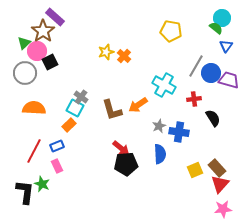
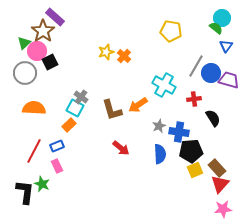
black pentagon: moved 65 px right, 13 px up
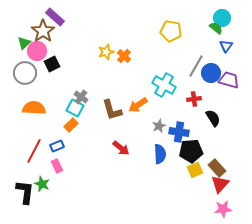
black square: moved 2 px right, 2 px down
orange rectangle: moved 2 px right
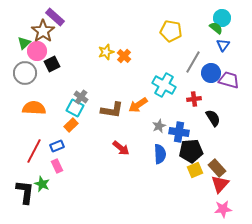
blue triangle: moved 3 px left, 1 px up
gray line: moved 3 px left, 4 px up
brown L-shape: rotated 65 degrees counterclockwise
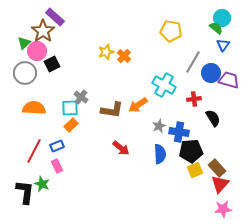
cyan square: moved 5 px left; rotated 30 degrees counterclockwise
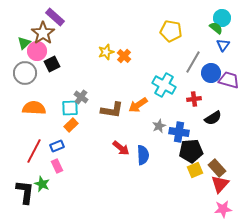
brown star: moved 2 px down
black semicircle: rotated 90 degrees clockwise
blue semicircle: moved 17 px left, 1 px down
